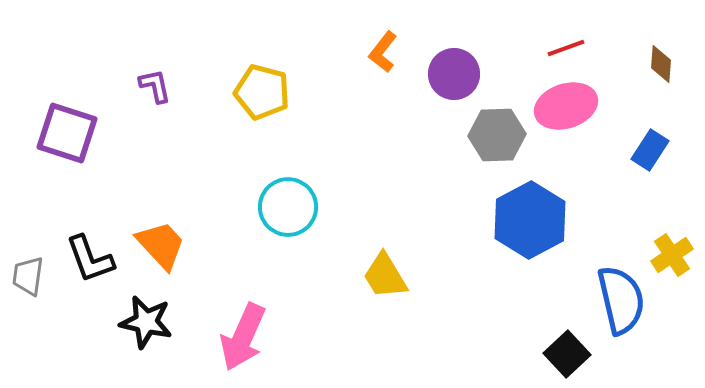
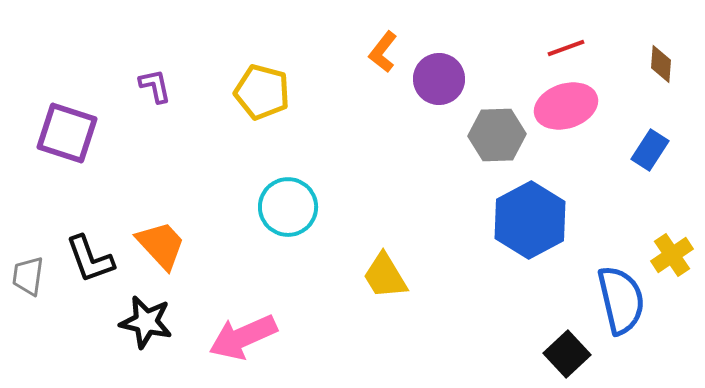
purple circle: moved 15 px left, 5 px down
pink arrow: rotated 42 degrees clockwise
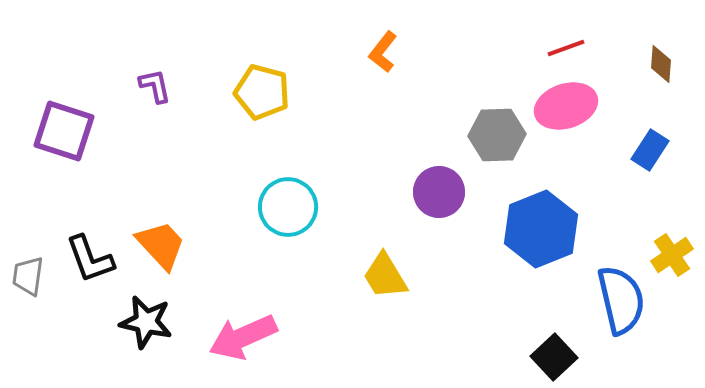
purple circle: moved 113 px down
purple square: moved 3 px left, 2 px up
blue hexagon: moved 11 px right, 9 px down; rotated 6 degrees clockwise
black square: moved 13 px left, 3 px down
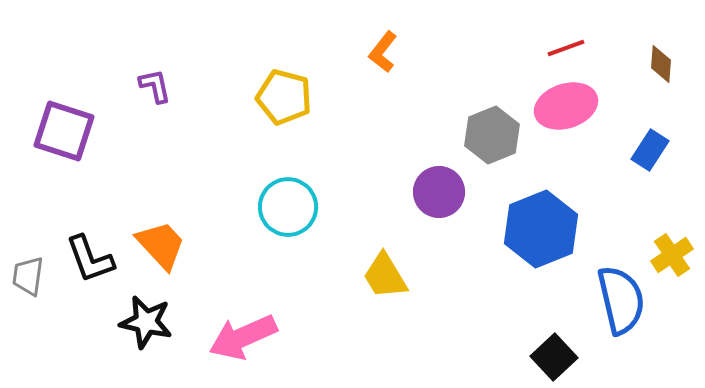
yellow pentagon: moved 22 px right, 5 px down
gray hexagon: moved 5 px left; rotated 20 degrees counterclockwise
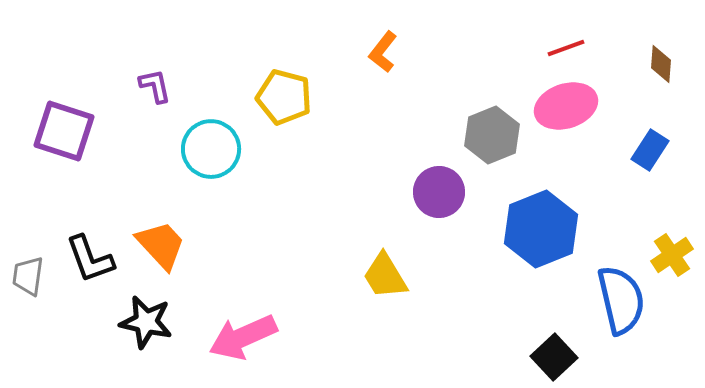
cyan circle: moved 77 px left, 58 px up
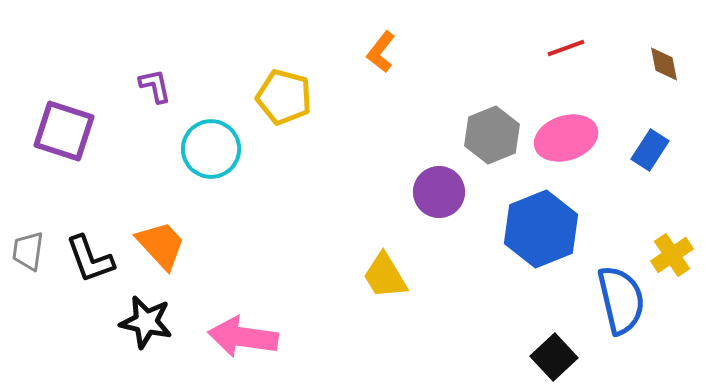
orange L-shape: moved 2 px left
brown diamond: moved 3 px right; rotated 15 degrees counterclockwise
pink ellipse: moved 32 px down
gray trapezoid: moved 25 px up
pink arrow: rotated 32 degrees clockwise
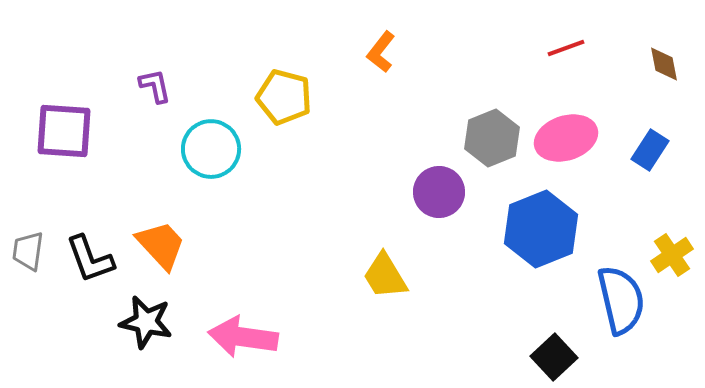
purple square: rotated 14 degrees counterclockwise
gray hexagon: moved 3 px down
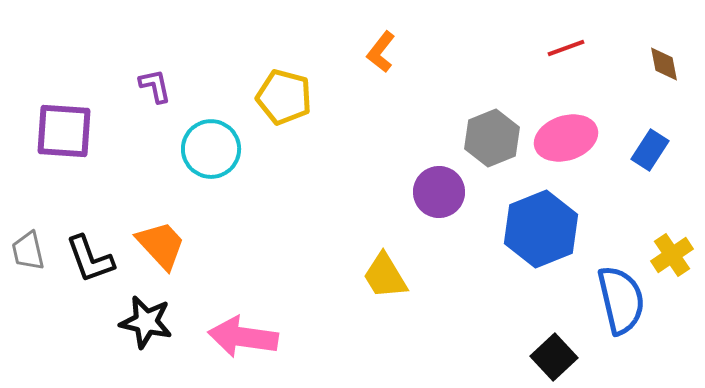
gray trapezoid: rotated 21 degrees counterclockwise
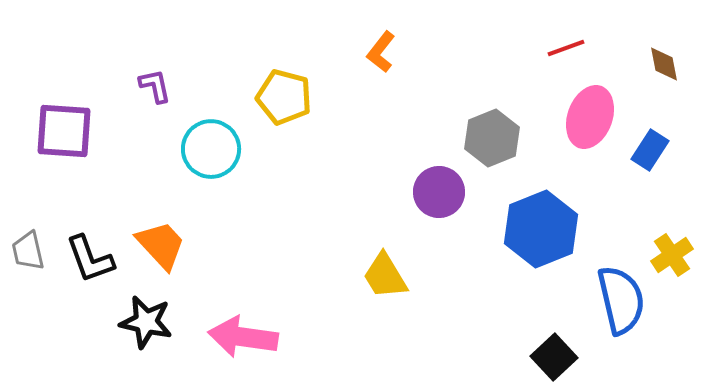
pink ellipse: moved 24 px right, 21 px up; rotated 52 degrees counterclockwise
